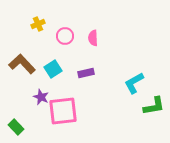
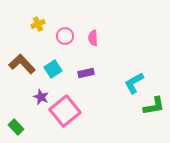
pink square: moved 2 px right; rotated 32 degrees counterclockwise
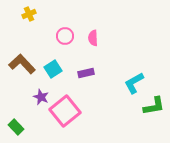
yellow cross: moved 9 px left, 10 px up
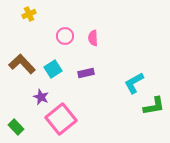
pink square: moved 4 px left, 8 px down
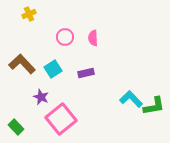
pink circle: moved 1 px down
cyan L-shape: moved 3 px left, 16 px down; rotated 75 degrees clockwise
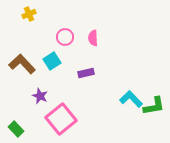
cyan square: moved 1 px left, 8 px up
purple star: moved 1 px left, 1 px up
green rectangle: moved 2 px down
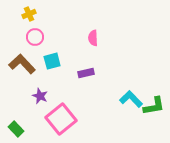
pink circle: moved 30 px left
cyan square: rotated 18 degrees clockwise
